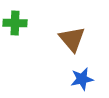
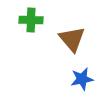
green cross: moved 16 px right, 3 px up
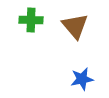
brown triangle: moved 3 px right, 13 px up
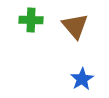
blue star: rotated 20 degrees counterclockwise
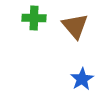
green cross: moved 3 px right, 2 px up
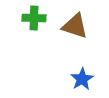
brown triangle: rotated 32 degrees counterclockwise
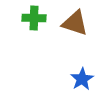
brown triangle: moved 3 px up
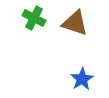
green cross: rotated 25 degrees clockwise
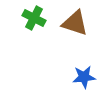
blue star: moved 2 px right, 2 px up; rotated 25 degrees clockwise
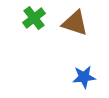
green cross: rotated 25 degrees clockwise
